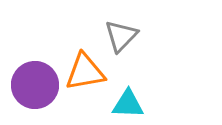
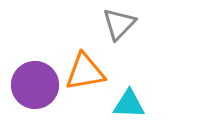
gray triangle: moved 2 px left, 12 px up
cyan triangle: moved 1 px right
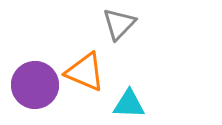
orange triangle: rotated 33 degrees clockwise
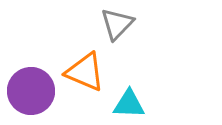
gray triangle: moved 2 px left
purple circle: moved 4 px left, 6 px down
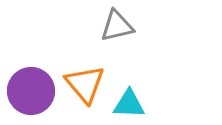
gray triangle: moved 2 px down; rotated 33 degrees clockwise
orange triangle: moved 12 px down; rotated 27 degrees clockwise
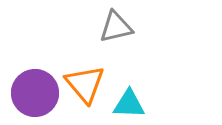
gray triangle: moved 1 px left, 1 px down
purple circle: moved 4 px right, 2 px down
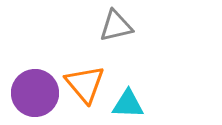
gray triangle: moved 1 px up
cyan triangle: moved 1 px left
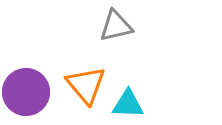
orange triangle: moved 1 px right, 1 px down
purple circle: moved 9 px left, 1 px up
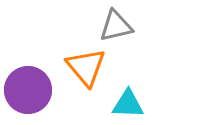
orange triangle: moved 18 px up
purple circle: moved 2 px right, 2 px up
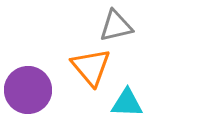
orange triangle: moved 5 px right
cyan triangle: moved 1 px left, 1 px up
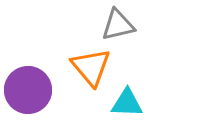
gray triangle: moved 2 px right, 1 px up
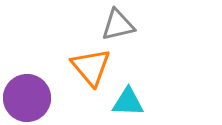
purple circle: moved 1 px left, 8 px down
cyan triangle: moved 1 px right, 1 px up
